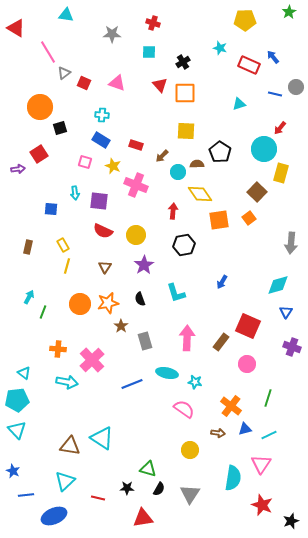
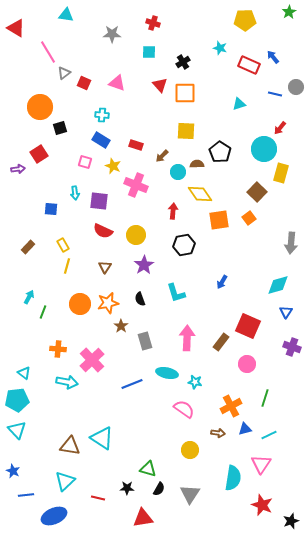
brown rectangle at (28, 247): rotated 32 degrees clockwise
green line at (268, 398): moved 3 px left
orange cross at (231, 406): rotated 25 degrees clockwise
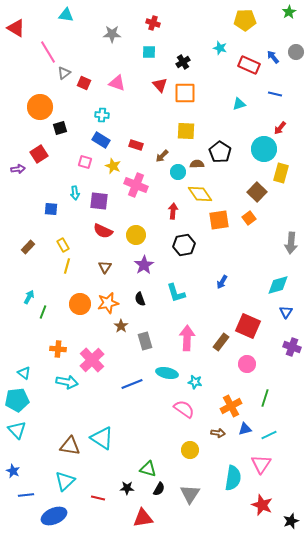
gray circle at (296, 87): moved 35 px up
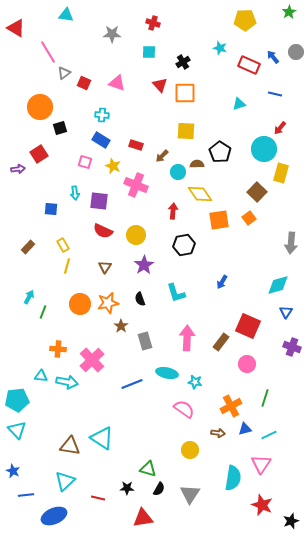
cyan triangle at (24, 373): moved 17 px right, 3 px down; rotated 32 degrees counterclockwise
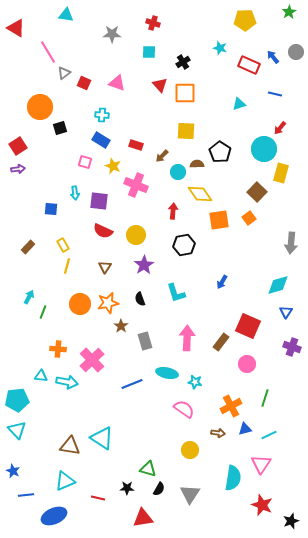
red square at (39, 154): moved 21 px left, 8 px up
cyan triangle at (65, 481): rotated 20 degrees clockwise
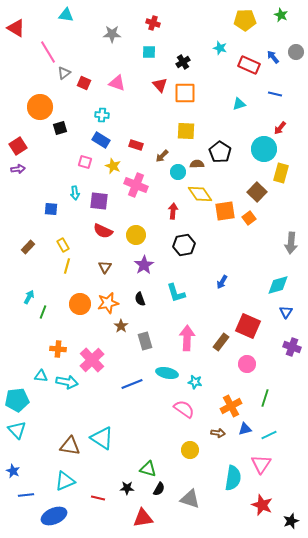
green star at (289, 12): moved 8 px left, 3 px down; rotated 16 degrees counterclockwise
orange square at (219, 220): moved 6 px right, 9 px up
gray triangle at (190, 494): moved 5 px down; rotated 45 degrees counterclockwise
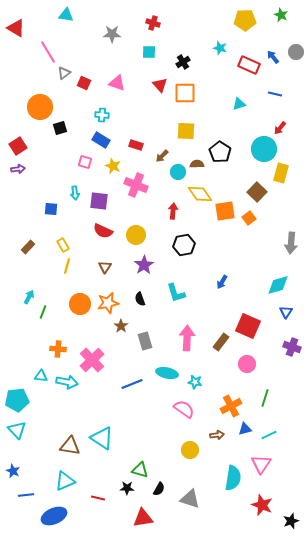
brown arrow at (218, 433): moved 1 px left, 2 px down; rotated 16 degrees counterclockwise
green triangle at (148, 469): moved 8 px left, 1 px down
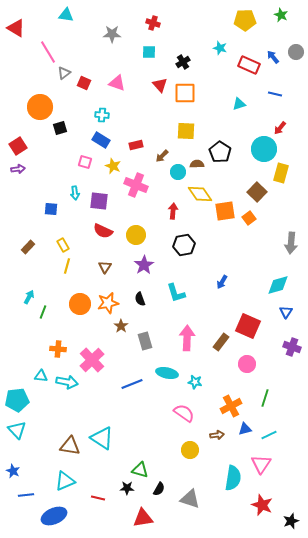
red rectangle at (136, 145): rotated 32 degrees counterclockwise
pink semicircle at (184, 409): moved 4 px down
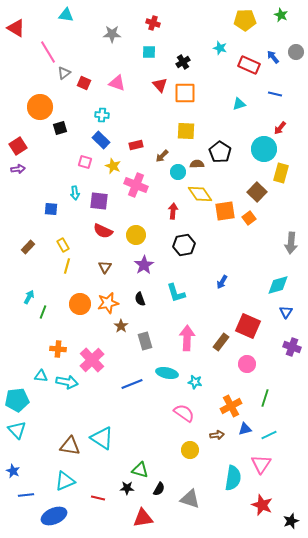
blue rectangle at (101, 140): rotated 12 degrees clockwise
